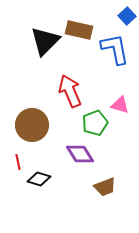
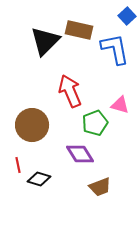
red line: moved 3 px down
brown trapezoid: moved 5 px left
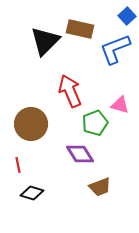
brown rectangle: moved 1 px right, 1 px up
blue L-shape: rotated 100 degrees counterclockwise
brown circle: moved 1 px left, 1 px up
black diamond: moved 7 px left, 14 px down
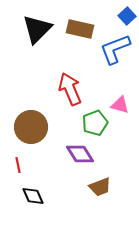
black triangle: moved 8 px left, 12 px up
red arrow: moved 2 px up
brown circle: moved 3 px down
black diamond: moved 1 px right, 3 px down; rotated 50 degrees clockwise
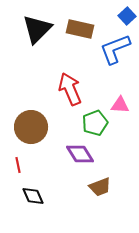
pink triangle: rotated 12 degrees counterclockwise
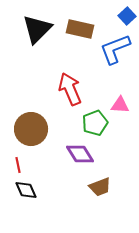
brown circle: moved 2 px down
black diamond: moved 7 px left, 6 px up
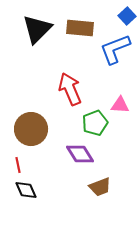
brown rectangle: moved 1 px up; rotated 8 degrees counterclockwise
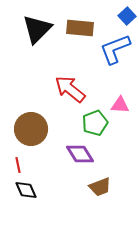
red arrow: rotated 28 degrees counterclockwise
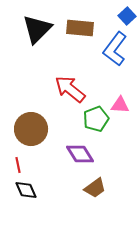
blue L-shape: rotated 32 degrees counterclockwise
green pentagon: moved 1 px right, 4 px up
brown trapezoid: moved 5 px left, 1 px down; rotated 15 degrees counterclockwise
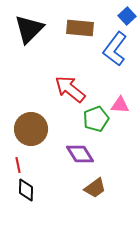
black triangle: moved 8 px left
black diamond: rotated 25 degrees clockwise
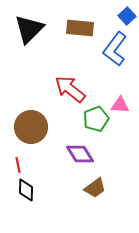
brown circle: moved 2 px up
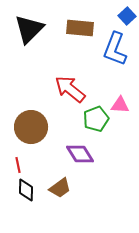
blue L-shape: rotated 16 degrees counterclockwise
brown trapezoid: moved 35 px left
